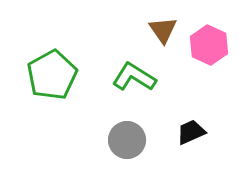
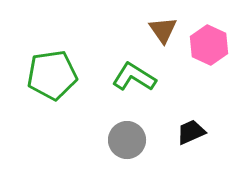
green pentagon: rotated 21 degrees clockwise
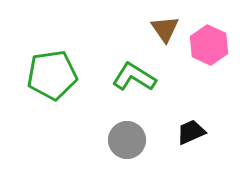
brown triangle: moved 2 px right, 1 px up
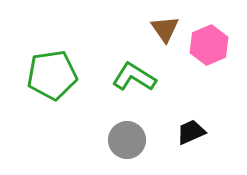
pink hexagon: rotated 12 degrees clockwise
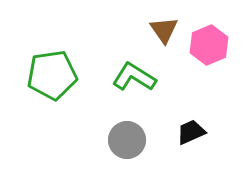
brown triangle: moved 1 px left, 1 px down
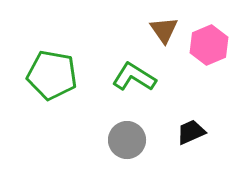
green pentagon: rotated 18 degrees clockwise
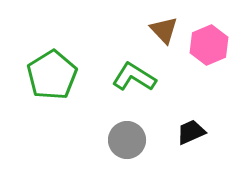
brown triangle: rotated 8 degrees counterclockwise
green pentagon: rotated 30 degrees clockwise
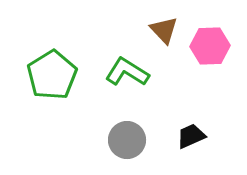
pink hexagon: moved 1 px right, 1 px down; rotated 21 degrees clockwise
green L-shape: moved 7 px left, 5 px up
black trapezoid: moved 4 px down
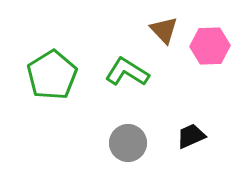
gray circle: moved 1 px right, 3 px down
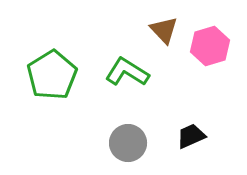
pink hexagon: rotated 15 degrees counterclockwise
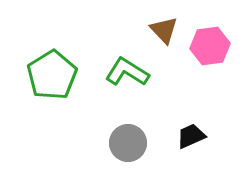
pink hexagon: rotated 9 degrees clockwise
